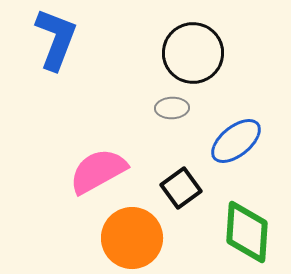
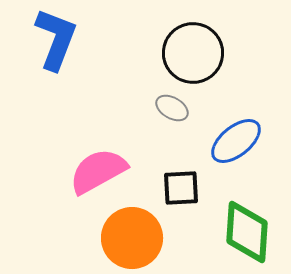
gray ellipse: rotated 32 degrees clockwise
black square: rotated 33 degrees clockwise
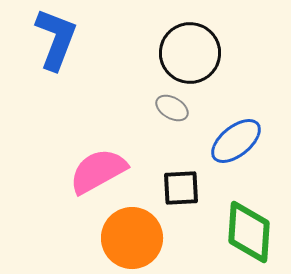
black circle: moved 3 px left
green diamond: moved 2 px right
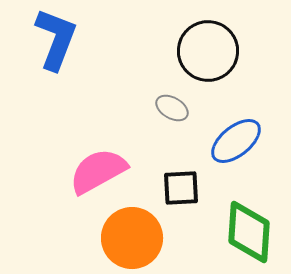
black circle: moved 18 px right, 2 px up
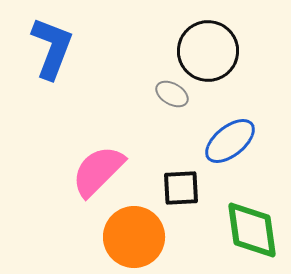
blue L-shape: moved 4 px left, 9 px down
gray ellipse: moved 14 px up
blue ellipse: moved 6 px left
pink semicircle: rotated 16 degrees counterclockwise
green diamond: moved 3 px right, 2 px up; rotated 12 degrees counterclockwise
orange circle: moved 2 px right, 1 px up
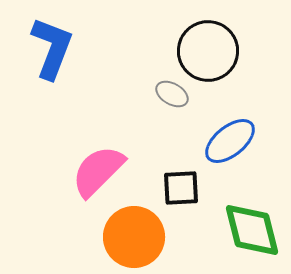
green diamond: rotated 6 degrees counterclockwise
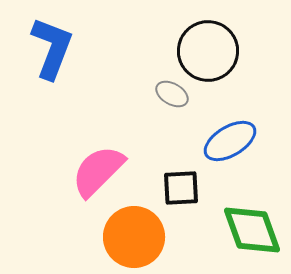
blue ellipse: rotated 8 degrees clockwise
green diamond: rotated 6 degrees counterclockwise
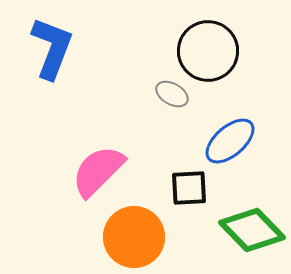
blue ellipse: rotated 10 degrees counterclockwise
black square: moved 8 px right
green diamond: rotated 24 degrees counterclockwise
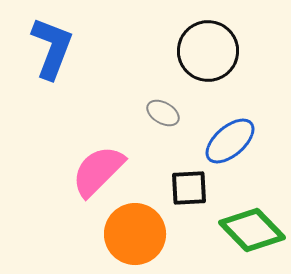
gray ellipse: moved 9 px left, 19 px down
orange circle: moved 1 px right, 3 px up
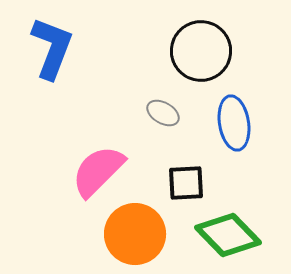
black circle: moved 7 px left
blue ellipse: moved 4 px right, 18 px up; rotated 58 degrees counterclockwise
black square: moved 3 px left, 5 px up
green diamond: moved 24 px left, 5 px down
